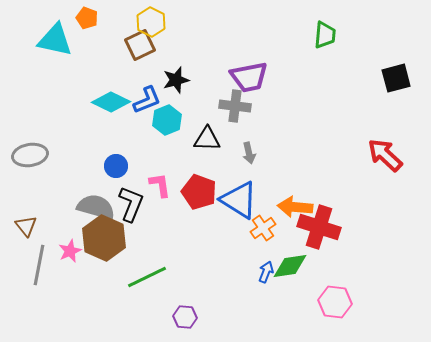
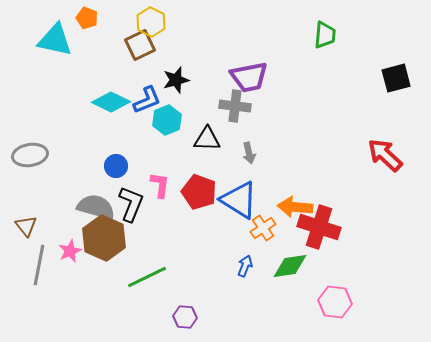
pink L-shape: rotated 16 degrees clockwise
blue arrow: moved 21 px left, 6 px up
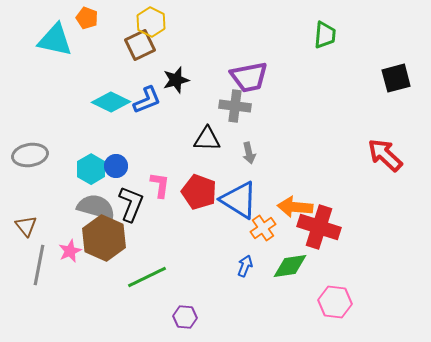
cyan hexagon: moved 76 px left, 49 px down; rotated 8 degrees counterclockwise
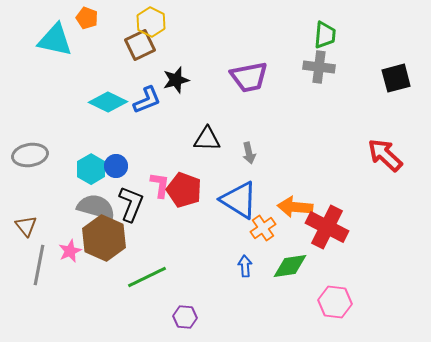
cyan diamond: moved 3 px left
gray cross: moved 84 px right, 39 px up
red pentagon: moved 15 px left, 2 px up
red cross: moved 8 px right; rotated 9 degrees clockwise
blue arrow: rotated 25 degrees counterclockwise
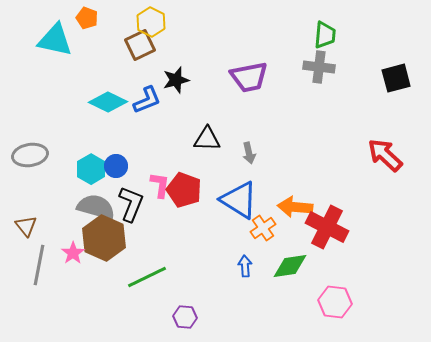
pink star: moved 3 px right, 2 px down; rotated 10 degrees counterclockwise
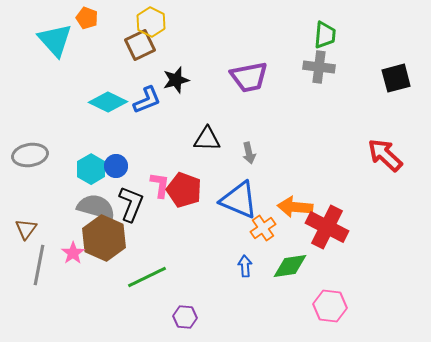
cyan triangle: rotated 36 degrees clockwise
blue triangle: rotated 9 degrees counterclockwise
brown triangle: moved 3 px down; rotated 15 degrees clockwise
pink hexagon: moved 5 px left, 4 px down
